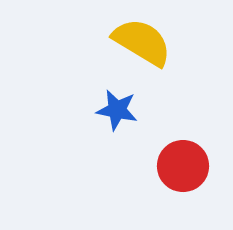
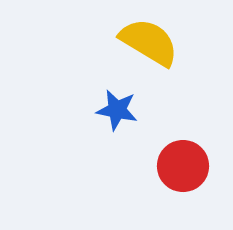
yellow semicircle: moved 7 px right
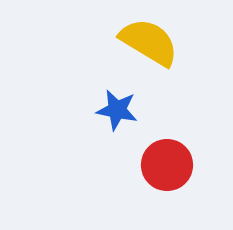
red circle: moved 16 px left, 1 px up
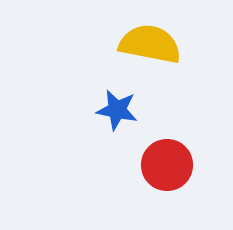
yellow semicircle: moved 1 px right, 2 px down; rotated 20 degrees counterclockwise
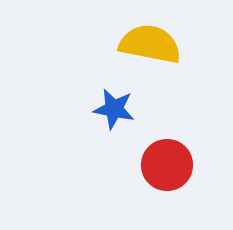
blue star: moved 3 px left, 1 px up
